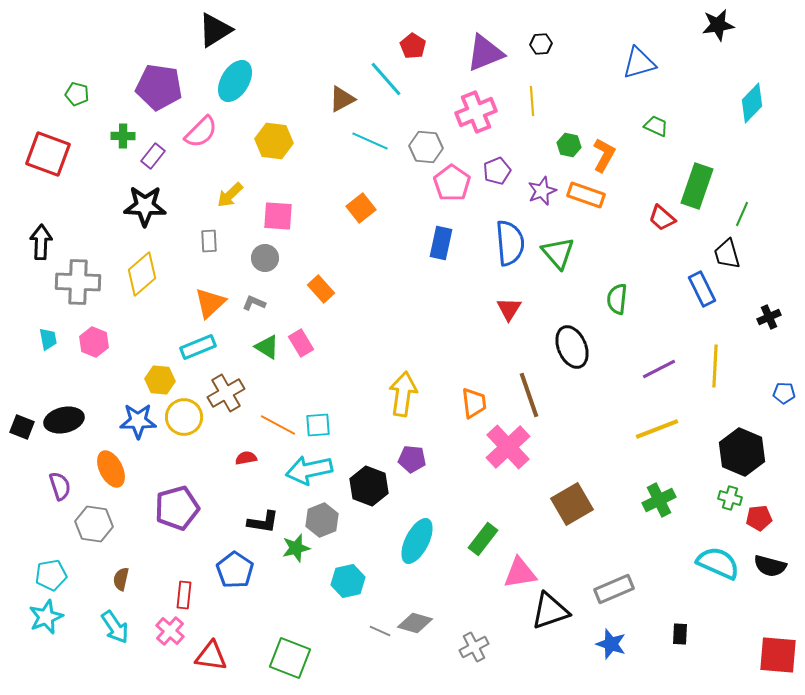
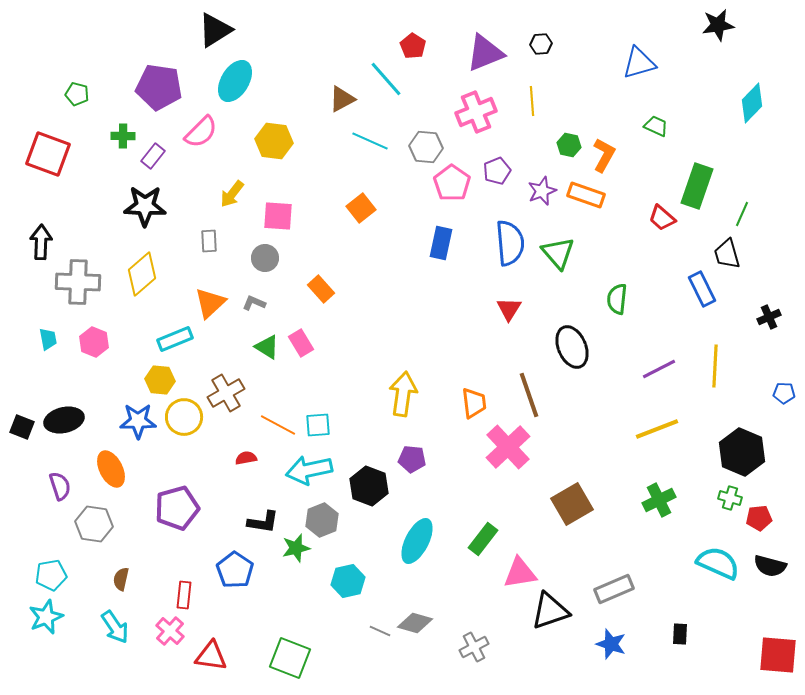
yellow arrow at (230, 195): moved 2 px right, 1 px up; rotated 8 degrees counterclockwise
cyan rectangle at (198, 347): moved 23 px left, 8 px up
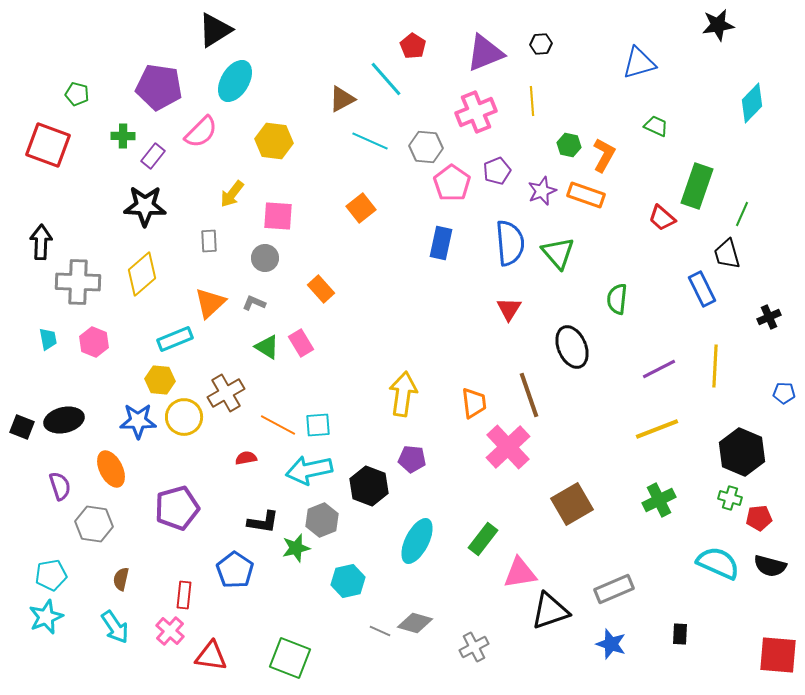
red square at (48, 154): moved 9 px up
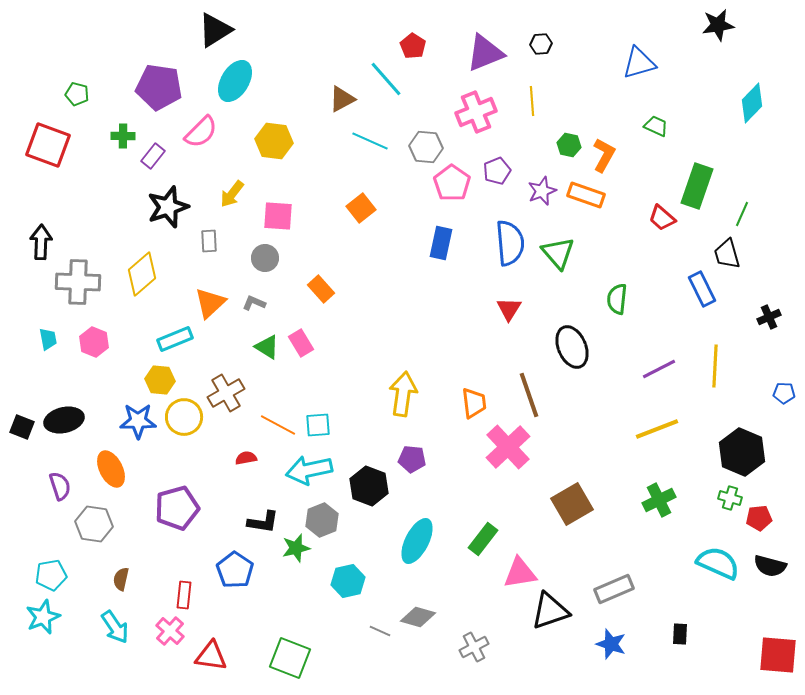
black star at (145, 206): moved 23 px right, 1 px down; rotated 21 degrees counterclockwise
cyan star at (46, 617): moved 3 px left
gray diamond at (415, 623): moved 3 px right, 6 px up
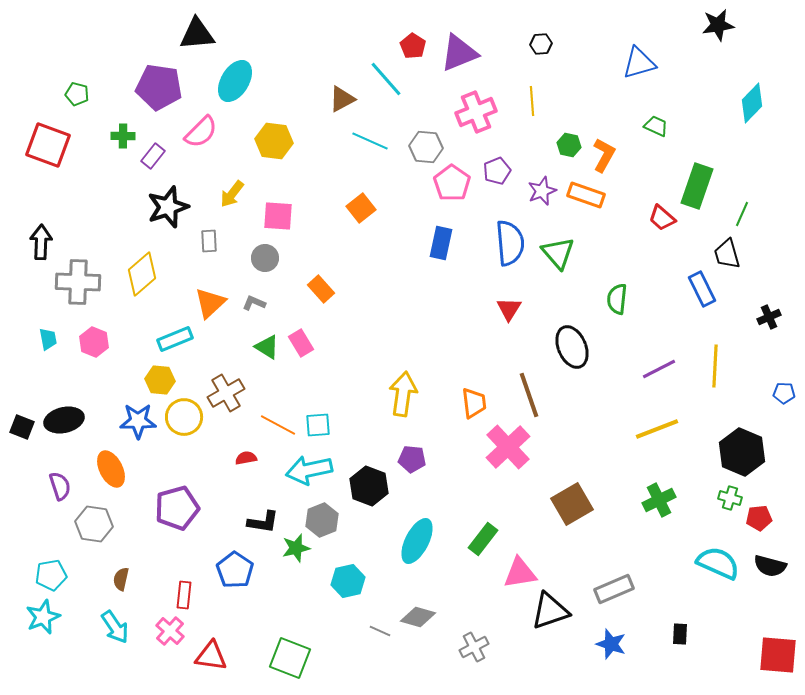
black triangle at (215, 30): moved 18 px left, 4 px down; rotated 27 degrees clockwise
purple triangle at (485, 53): moved 26 px left
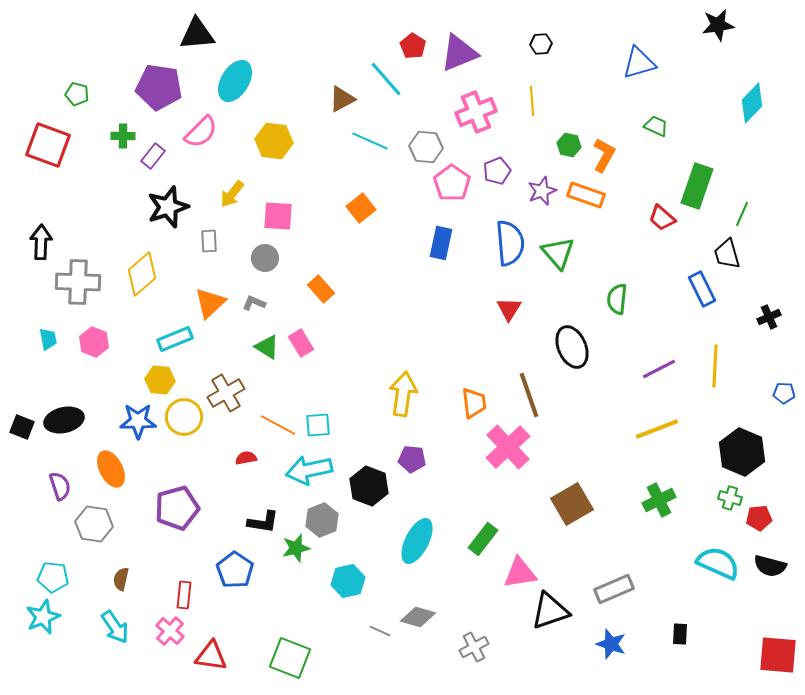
cyan pentagon at (51, 575): moved 2 px right, 2 px down; rotated 16 degrees clockwise
